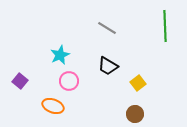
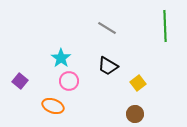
cyan star: moved 1 px right, 3 px down; rotated 12 degrees counterclockwise
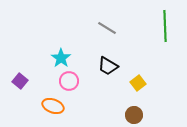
brown circle: moved 1 px left, 1 px down
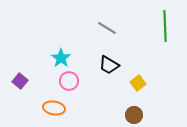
black trapezoid: moved 1 px right, 1 px up
orange ellipse: moved 1 px right, 2 px down; rotated 10 degrees counterclockwise
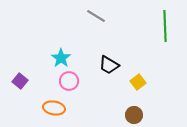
gray line: moved 11 px left, 12 px up
yellow square: moved 1 px up
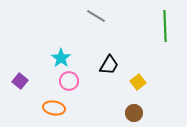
black trapezoid: rotated 90 degrees counterclockwise
brown circle: moved 2 px up
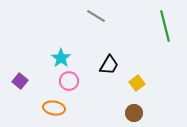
green line: rotated 12 degrees counterclockwise
yellow square: moved 1 px left, 1 px down
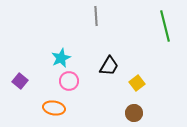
gray line: rotated 54 degrees clockwise
cyan star: rotated 12 degrees clockwise
black trapezoid: moved 1 px down
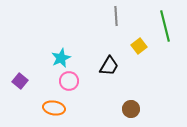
gray line: moved 20 px right
yellow square: moved 2 px right, 37 px up
brown circle: moved 3 px left, 4 px up
